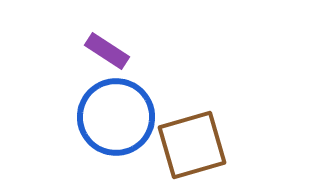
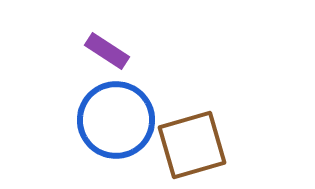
blue circle: moved 3 px down
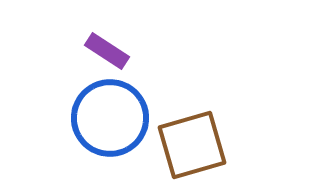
blue circle: moved 6 px left, 2 px up
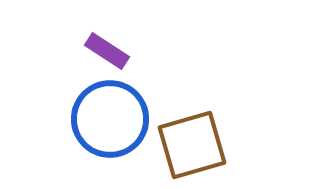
blue circle: moved 1 px down
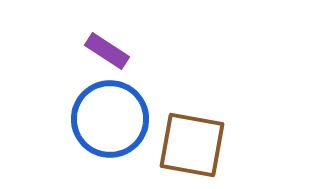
brown square: rotated 26 degrees clockwise
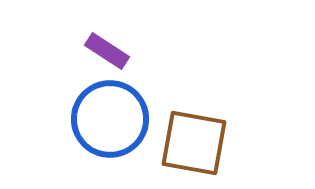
brown square: moved 2 px right, 2 px up
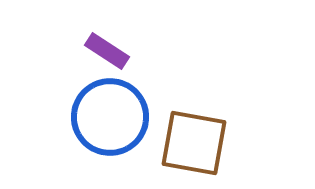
blue circle: moved 2 px up
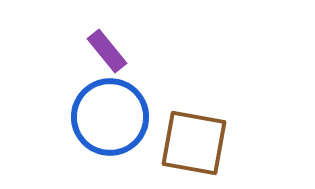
purple rectangle: rotated 18 degrees clockwise
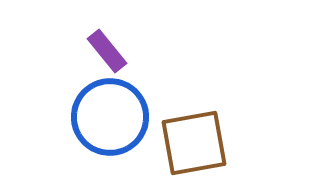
brown square: rotated 20 degrees counterclockwise
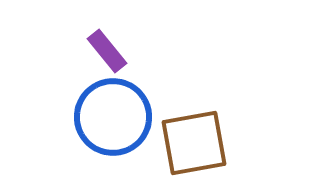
blue circle: moved 3 px right
